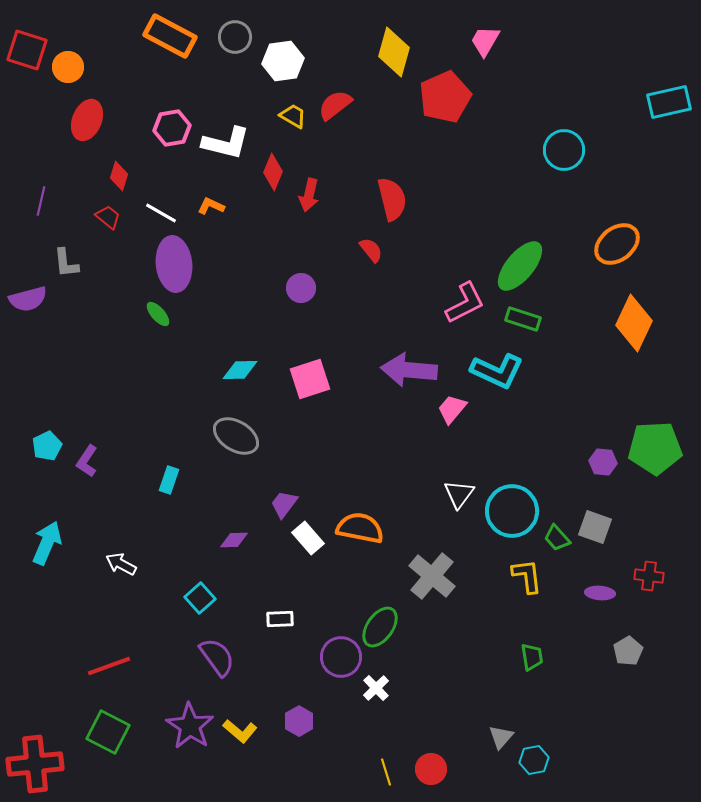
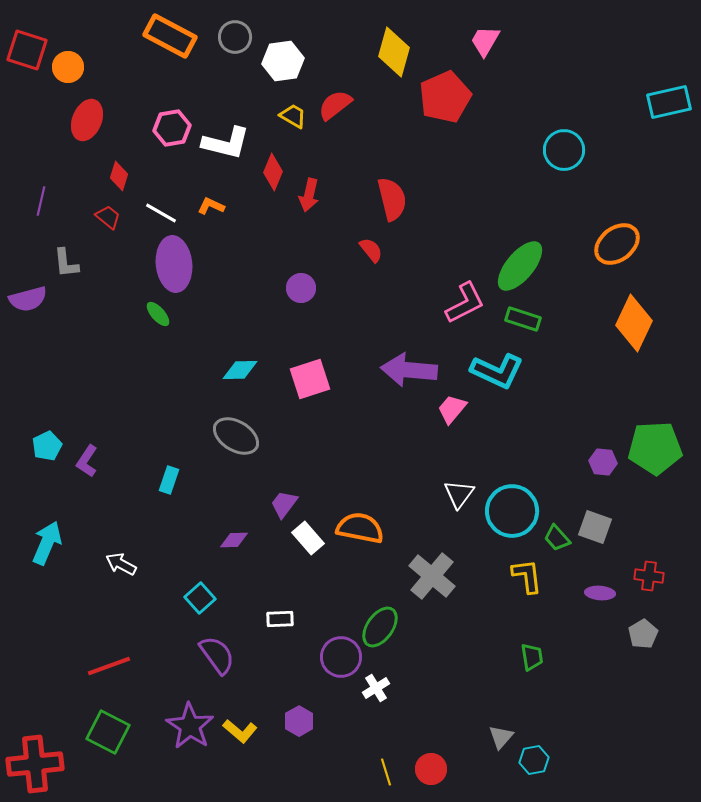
gray pentagon at (628, 651): moved 15 px right, 17 px up
purple semicircle at (217, 657): moved 2 px up
white cross at (376, 688): rotated 12 degrees clockwise
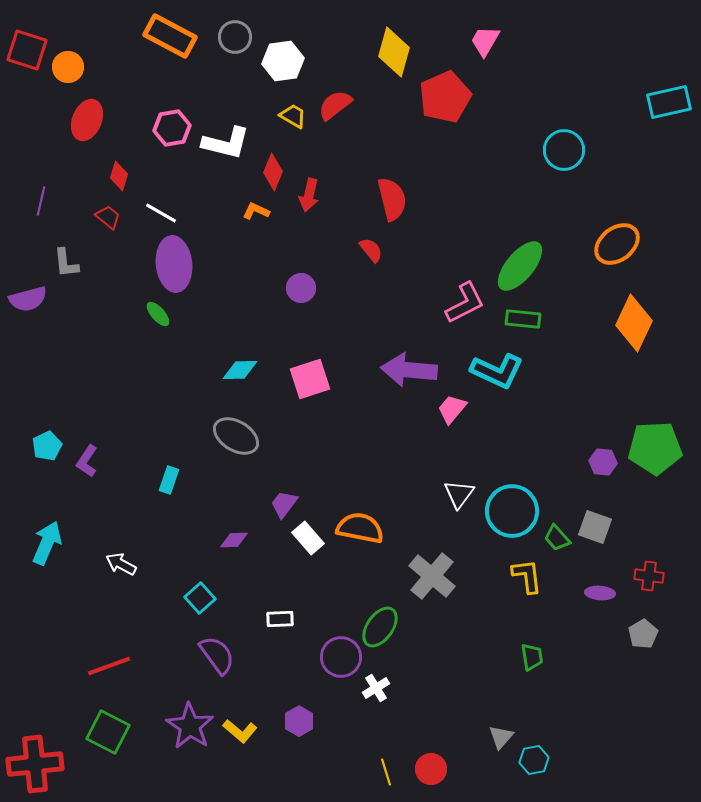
orange L-shape at (211, 206): moved 45 px right, 5 px down
green rectangle at (523, 319): rotated 12 degrees counterclockwise
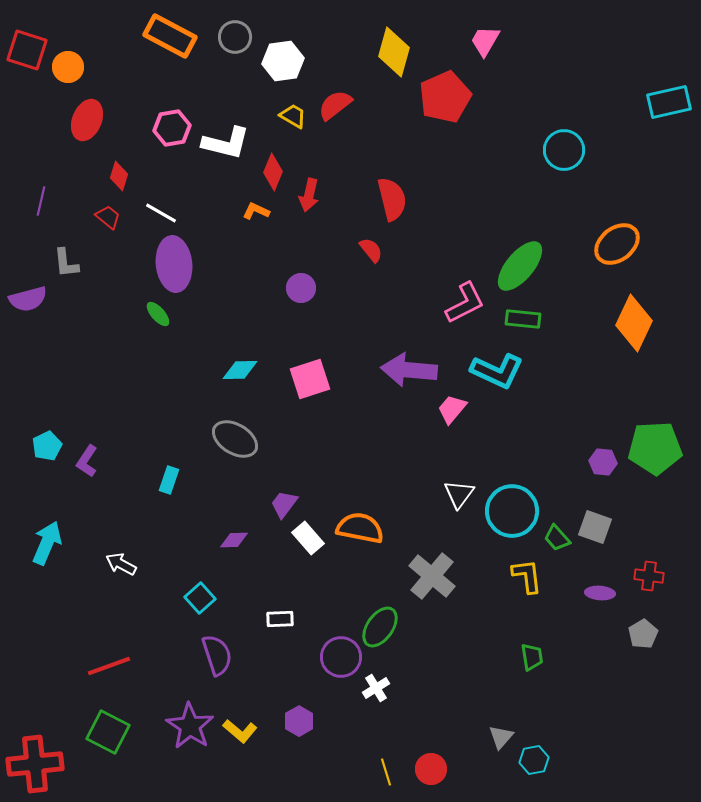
gray ellipse at (236, 436): moved 1 px left, 3 px down
purple semicircle at (217, 655): rotated 18 degrees clockwise
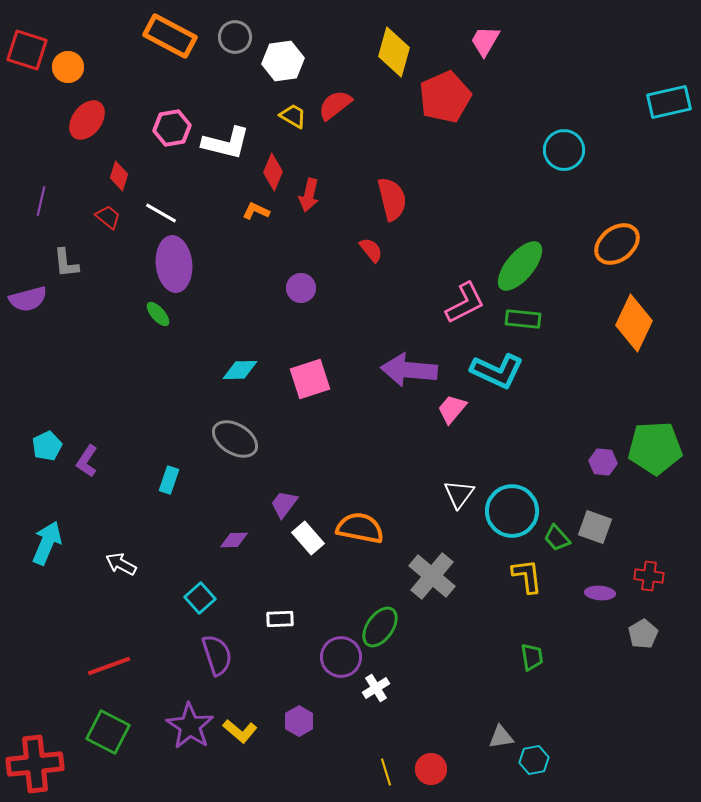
red ellipse at (87, 120): rotated 15 degrees clockwise
gray triangle at (501, 737): rotated 40 degrees clockwise
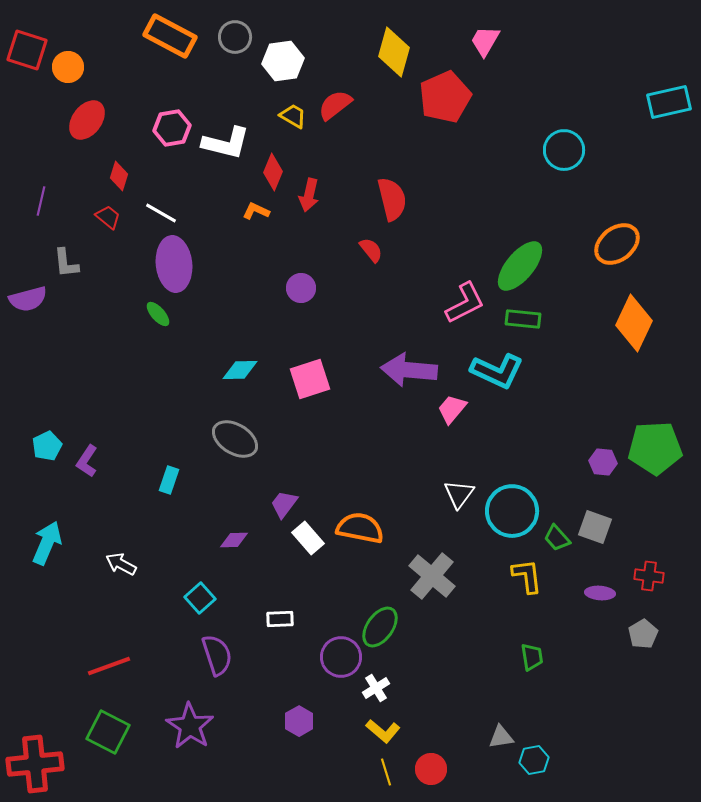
yellow L-shape at (240, 731): moved 143 px right
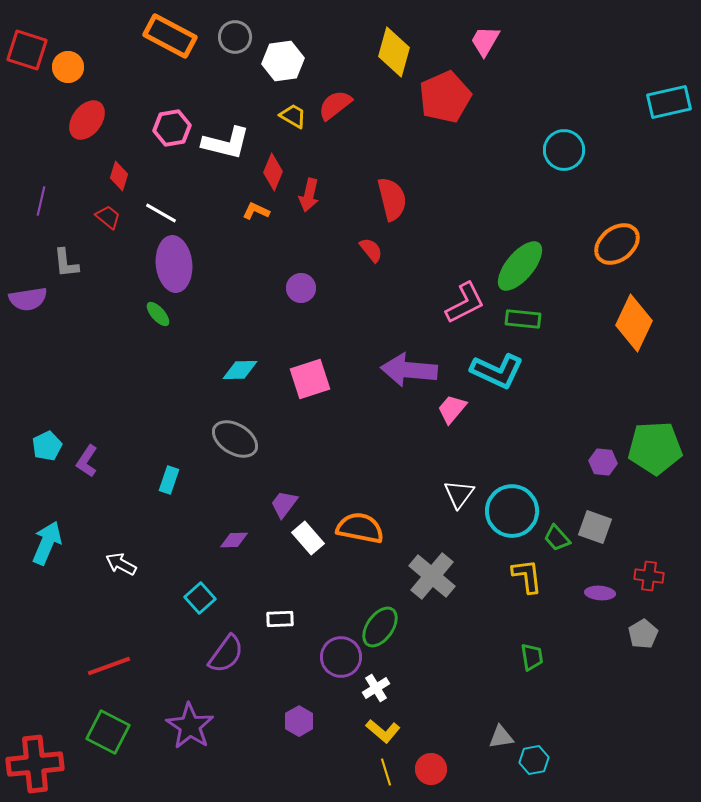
purple semicircle at (28, 299): rotated 6 degrees clockwise
purple semicircle at (217, 655): moved 9 px right, 1 px up; rotated 54 degrees clockwise
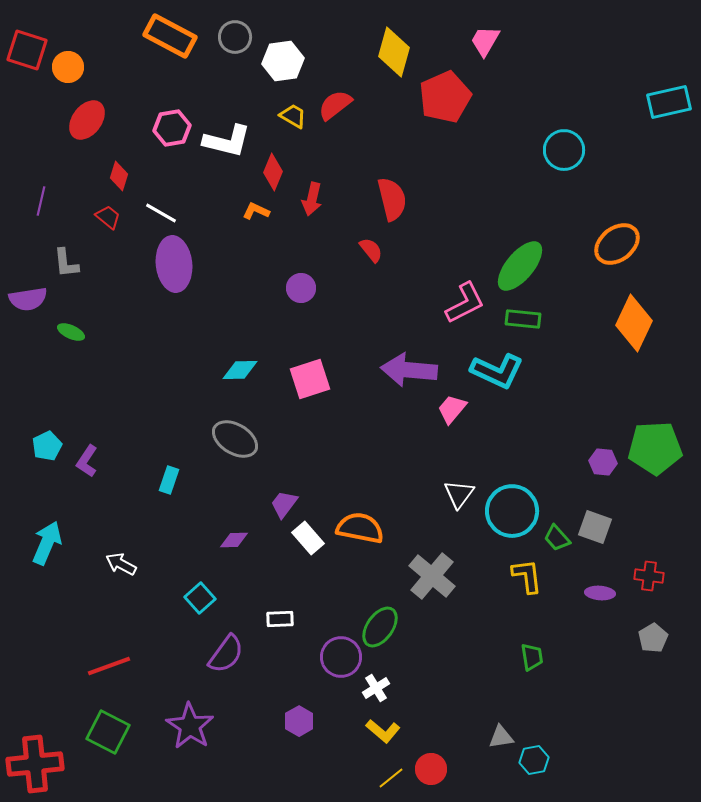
white L-shape at (226, 143): moved 1 px right, 2 px up
red arrow at (309, 195): moved 3 px right, 4 px down
green ellipse at (158, 314): moved 87 px left, 18 px down; rotated 24 degrees counterclockwise
gray pentagon at (643, 634): moved 10 px right, 4 px down
yellow line at (386, 772): moved 5 px right, 6 px down; rotated 68 degrees clockwise
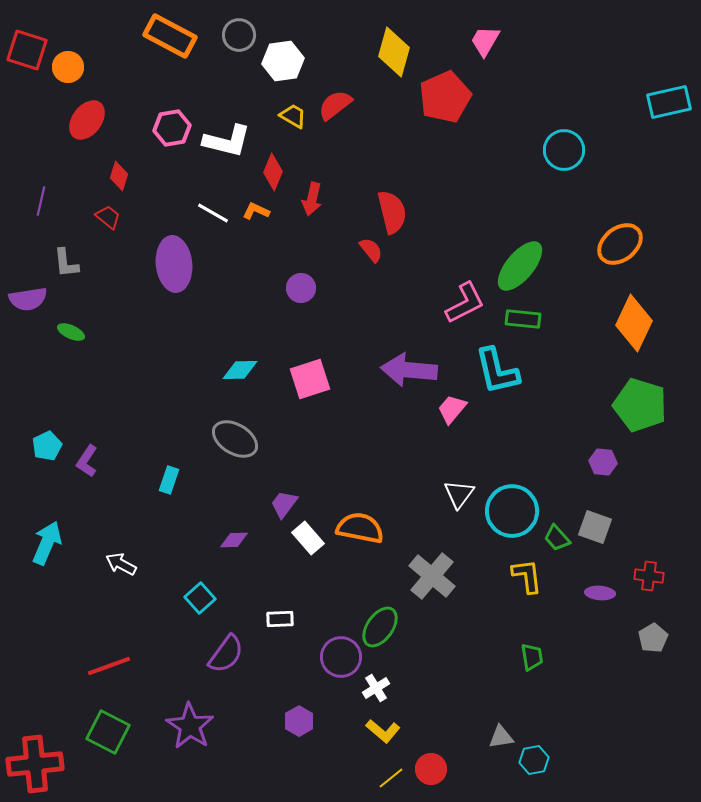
gray circle at (235, 37): moved 4 px right, 2 px up
red semicircle at (392, 199): moved 13 px down
white line at (161, 213): moved 52 px right
orange ellipse at (617, 244): moved 3 px right
cyan L-shape at (497, 371): rotated 52 degrees clockwise
green pentagon at (655, 448): moved 15 px left, 43 px up; rotated 20 degrees clockwise
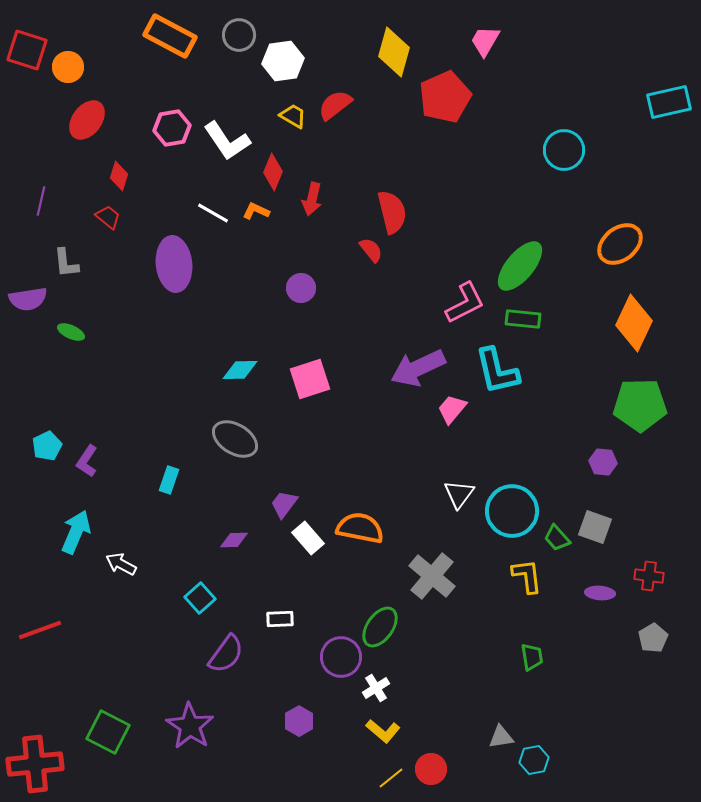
white L-shape at (227, 141): rotated 42 degrees clockwise
purple arrow at (409, 370): moved 9 px right, 2 px up; rotated 30 degrees counterclockwise
green pentagon at (640, 405): rotated 18 degrees counterclockwise
cyan arrow at (47, 543): moved 29 px right, 11 px up
red line at (109, 666): moved 69 px left, 36 px up
